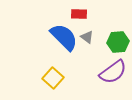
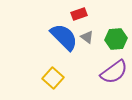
red rectangle: rotated 21 degrees counterclockwise
green hexagon: moved 2 px left, 3 px up
purple semicircle: moved 1 px right
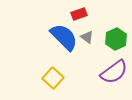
green hexagon: rotated 20 degrees counterclockwise
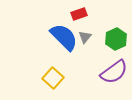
gray triangle: moved 2 px left; rotated 32 degrees clockwise
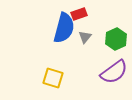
blue semicircle: moved 9 px up; rotated 60 degrees clockwise
yellow square: rotated 25 degrees counterclockwise
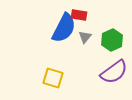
red rectangle: moved 1 px down; rotated 28 degrees clockwise
blue semicircle: rotated 12 degrees clockwise
green hexagon: moved 4 px left, 1 px down
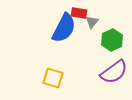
red rectangle: moved 2 px up
gray triangle: moved 7 px right, 15 px up
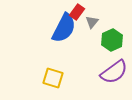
red rectangle: moved 2 px left, 1 px up; rotated 63 degrees counterclockwise
